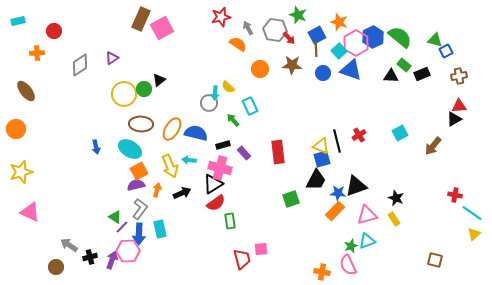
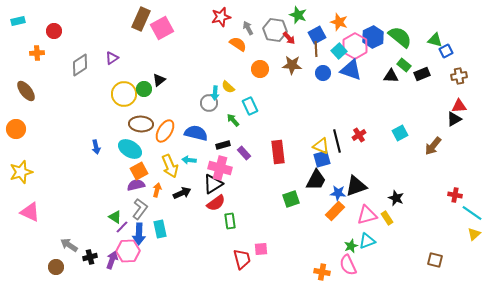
pink hexagon at (356, 43): moved 1 px left, 3 px down
orange ellipse at (172, 129): moved 7 px left, 2 px down
yellow rectangle at (394, 219): moved 7 px left, 1 px up
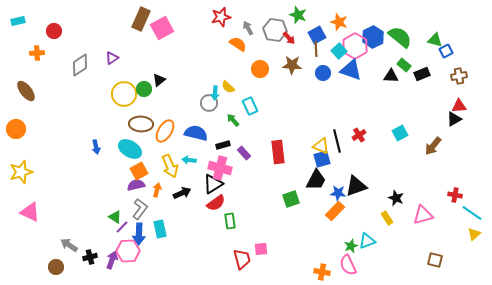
pink triangle at (367, 215): moved 56 px right
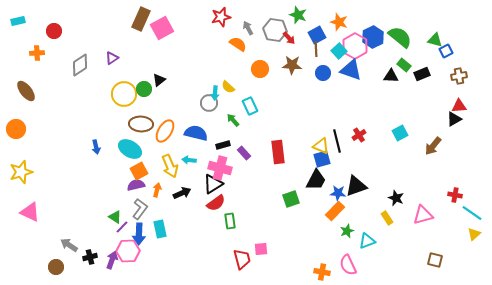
green star at (351, 246): moved 4 px left, 15 px up
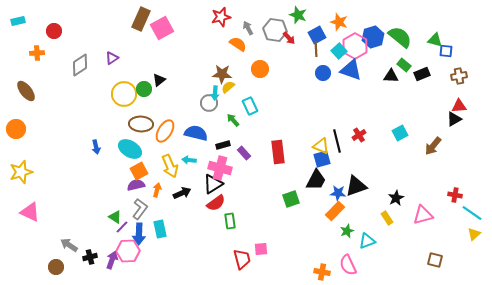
blue hexagon at (373, 37): rotated 10 degrees clockwise
blue square at (446, 51): rotated 32 degrees clockwise
brown star at (292, 65): moved 70 px left, 9 px down
yellow semicircle at (228, 87): rotated 96 degrees clockwise
black star at (396, 198): rotated 21 degrees clockwise
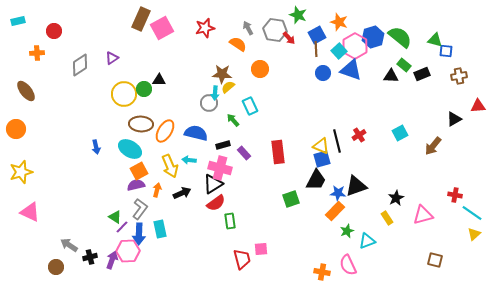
red star at (221, 17): moved 16 px left, 11 px down
black triangle at (159, 80): rotated 40 degrees clockwise
red triangle at (459, 106): moved 19 px right
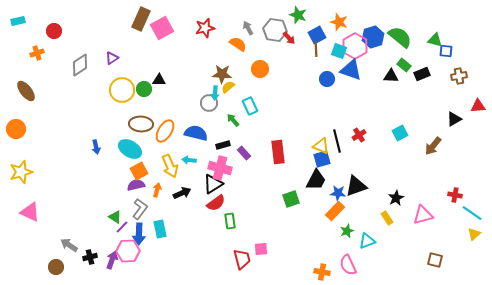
cyan square at (339, 51): rotated 28 degrees counterclockwise
orange cross at (37, 53): rotated 16 degrees counterclockwise
blue circle at (323, 73): moved 4 px right, 6 px down
yellow circle at (124, 94): moved 2 px left, 4 px up
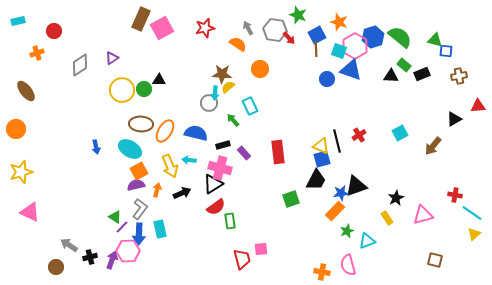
blue star at (338, 193): moved 3 px right; rotated 14 degrees counterclockwise
red semicircle at (216, 203): moved 4 px down
pink semicircle at (348, 265): rotated 10 degrees clockwise
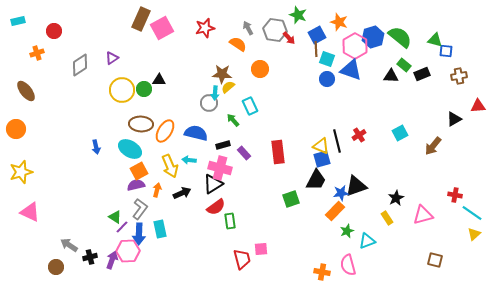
cyan square at (339, 51): moved 12 px left, 8 px down
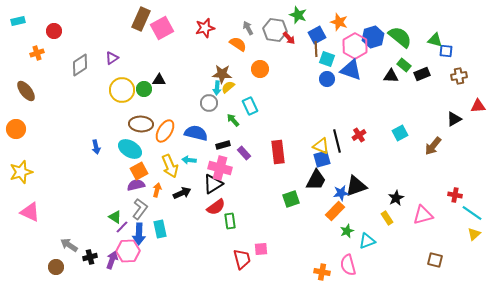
cyan arrow at (215, 93): moved 2 px right, 5 px up
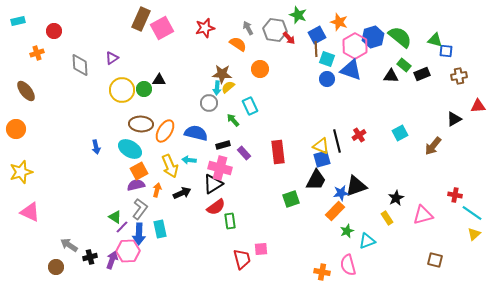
gray diamond at (80, 65): rotated 60 degrees counterclockwise
